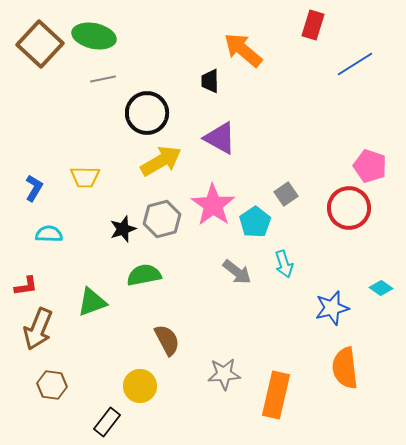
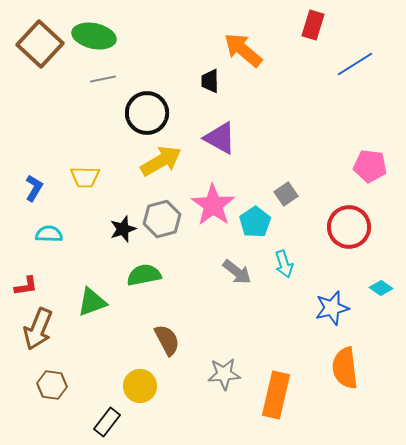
pink pentagon: rotated 12 degrees counterclockwise
red circle: moved 19 px down
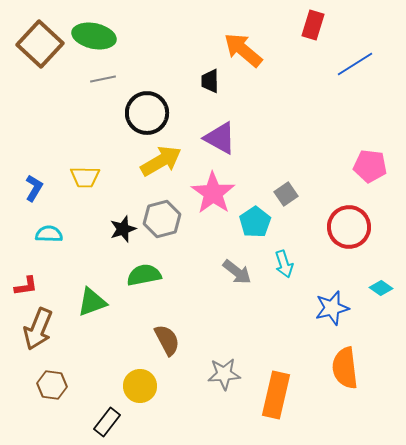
pink star: moved 12 px up
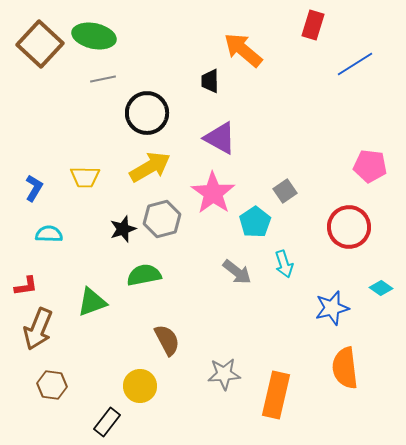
yellow arrow: moved 11 px left, 6 px down
gray square: moved 1 px left, 3 px up
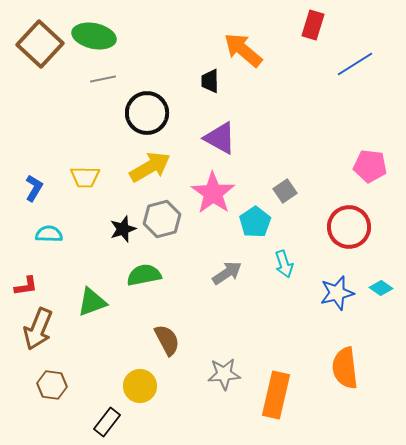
gray arrow: moved 10 px left, 1 px down; rotated 72 degrees counterclockwise
blue star: moved 5 px right, 15 px up
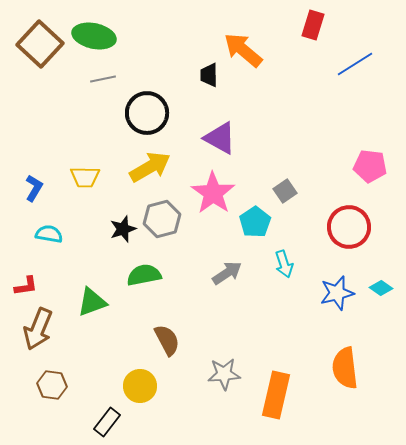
black trapezoid: moved 1 px left, 6 px up
cyan semicircle: rotated 8 degrees clockwise
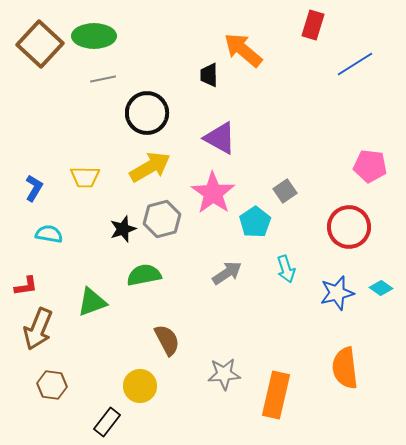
green ellipse: rotated 12 degrees counterclockwise
cyan arrow: moved 2 px right, 5 px down
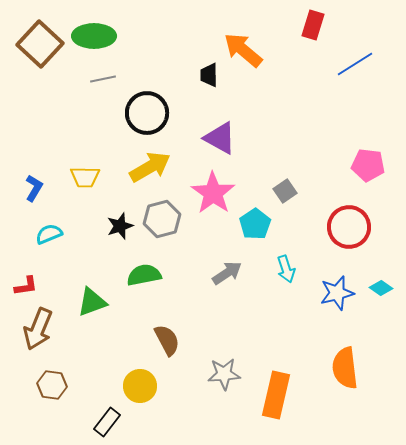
pink pentagon: moved 2 px left, 1 px up
cyan pentagon: moved 2 px down
black star: moved 3 px left, 3 px up
cyan semicircle: rotated 32 degrees counterclockwise
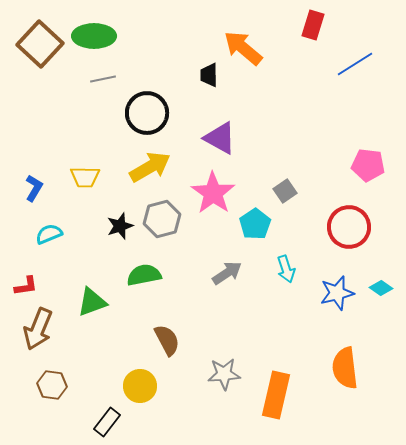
orange arrow: moved 2 px up
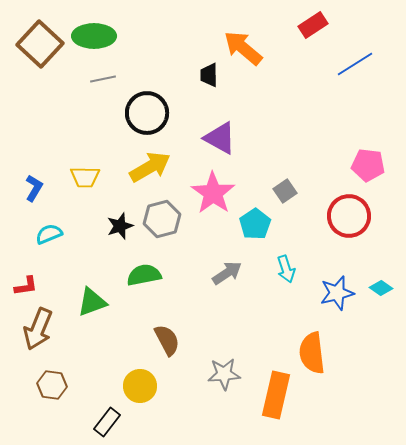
red rectangle: rotated 40 degrees clockwise
red circle: moved 11 px up
orange semicircle: moved 33 px left, 15 px up
